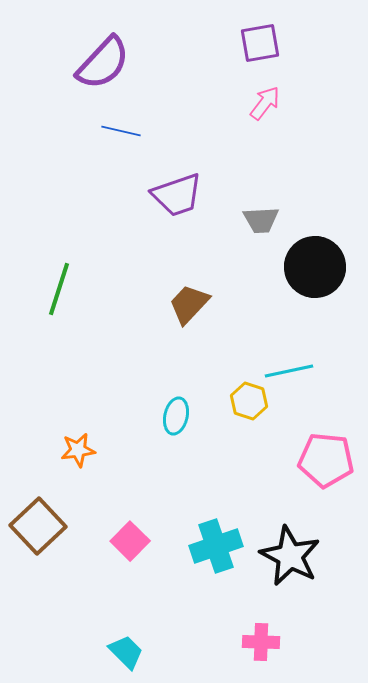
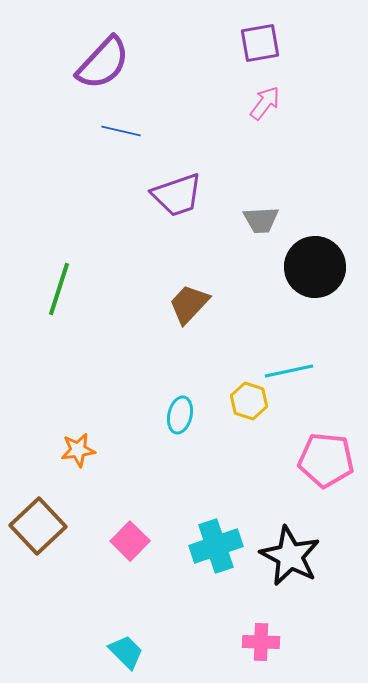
cyan ellipse: moved 4 px right, 1 px up
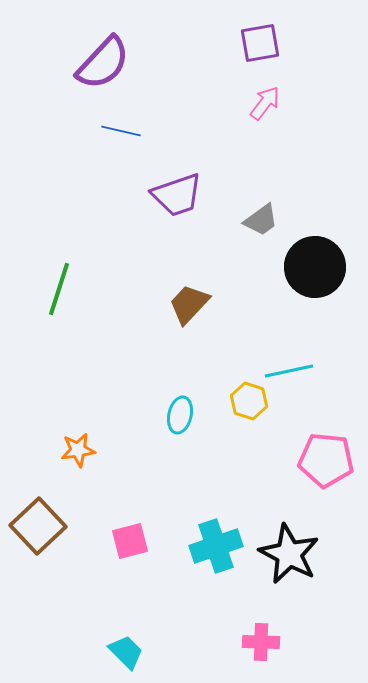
gray trapezoid: rotated 33 degrees counterclockwise
pink square: rotated 30 degrees clockwise
black star: moved 1 px left, 2 px up
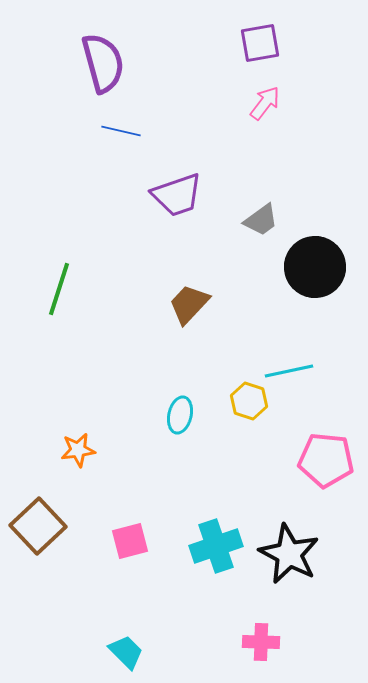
purple semicircle: rotated 58 degrees counterclockwise
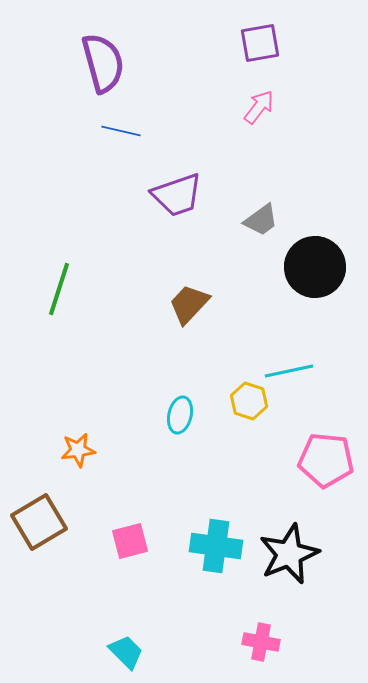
pink arrow: moved 6 px left, 4 px down
brown square: moved 1 px right, 4 px up; rotated 12 degrees clockwise
cyan cross: rotated 27 degrees clockwise
black star: rotated 22 degrees clockwise
pink cross: rotated 9 degrees clockwise
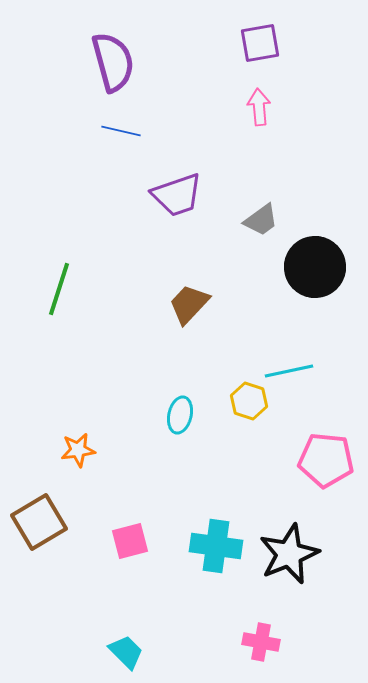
purple semicircle: moved 10 px right, 1 px up
pink arrow: rotated 42 degrees counterclockwise
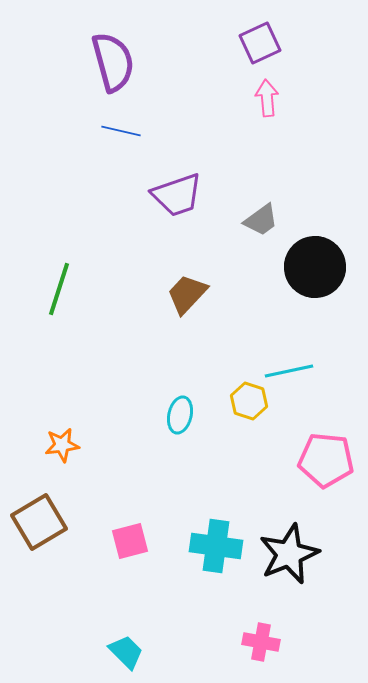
purple square: rotated 15 degrees counterclockwise
pink arrow: moved 8 px right, 9 px up
brown trapezoid: moved 2 px left, 10 px up
orange star: moved 16 px left, 5 px up
